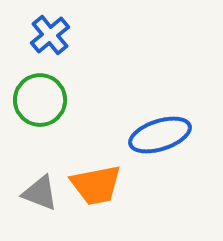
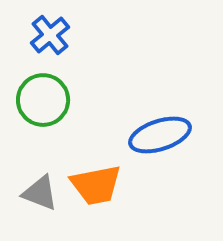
green circle: moved 3 px right
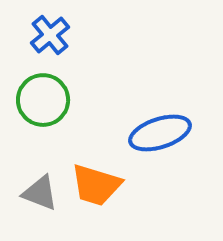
blue ellipse: moved 2 px up
orange trapezoid: rotated 28 degrees clockwise
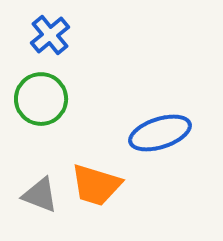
green circle: moved 2 px left, 1 px up
gray triangle: moved 2 px down
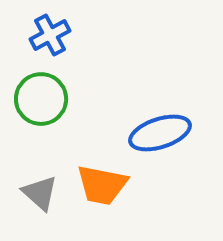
blue cross: rotated 12 degrees clockwise
orange trapezoid: moved 6 px right; rotated 6 degrees counterclockwise
gray triangle: moved 2 px up; rotated 21 degrees clockwise
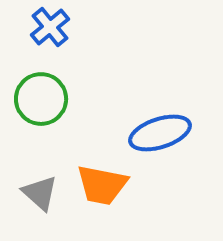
blue cross: moved 8 px up; rotated 12 degrees counterclockwise
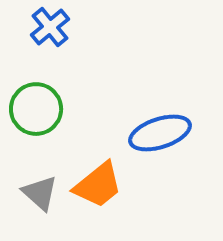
green circle: moved 5 px left, 10 px down
orange trapezoid: moved 4 px left; rotated 50 degrees counterclockwise
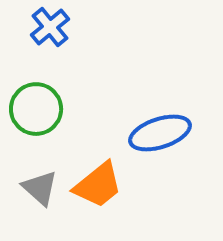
gray triangle: moved 5 px up
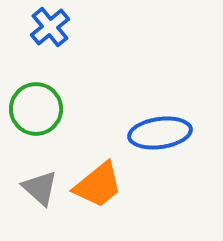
blue ellipse: rotated 10 degrees clockwise
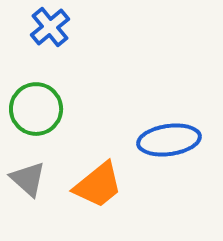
blue ellipse: moved 9 px right, 7 px down
gray triangle: moved 12 px left, 9 px up
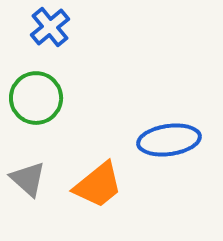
green circle: moved 11 px up
